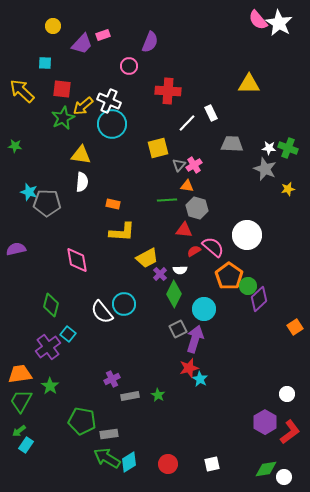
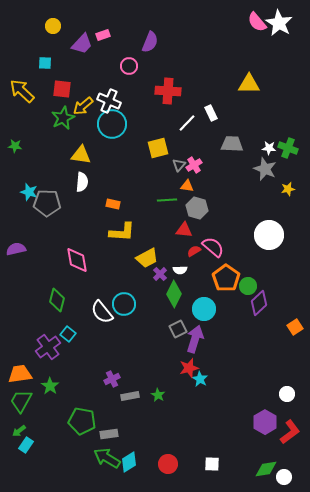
pink semicircle at (258, 20): moved 1 px left, 2 px down
white circle at (247, 235): moved 22 px right
orange pentagon at (229, 276): moved 3 px left, 2 px down
purple diamond at (259, 299): moved 4 px down
green diamond at (51, 305): moved 6 px right, 5 px up
white square at (212, 464): rotated 14 degrees clockwise
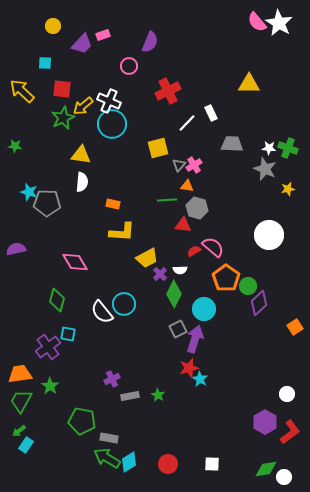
red cross at (168, 91): rotated 30 degrees counterclockwise
red triangle at (184, 230): moved 1 px left, 5 px up
pink diamond at (77, 260): moved 2 px left, 2 px down; rotated 20 degrees counterclockwise
cyan square at (68, 334): rotated 28 degrees counterclockwise
gray rectangle at (109, 434): moved 4 px down; rotated 18 degrees clockwise
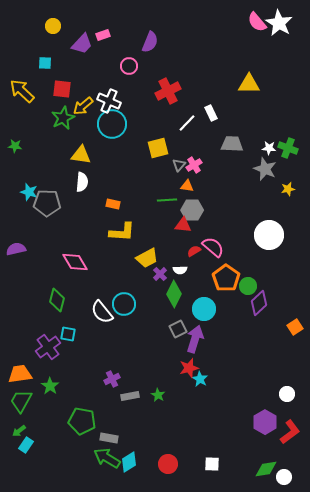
gray hexagon at (197, 208): moved 5 px left, 2 px down; rotated 15 degrees counterclockwise
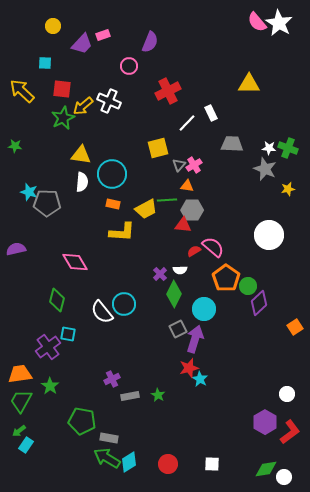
cyan circle at (112, 124): moved 50 px down
yellow trapezoid at (147, 258): moved 1 px left, 49 px up
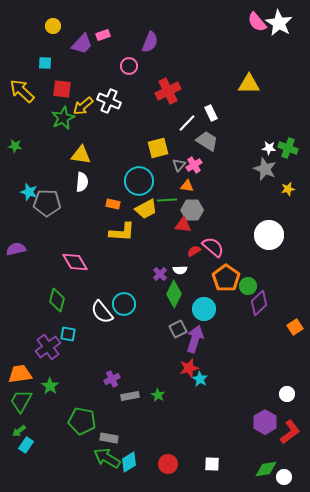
gray trapezoid at (232, 144): moved 25 px left, 3 px up; rotated 30 degrees clockwise
cyan circle at (112, 174): moved 27 px right, 7 px down
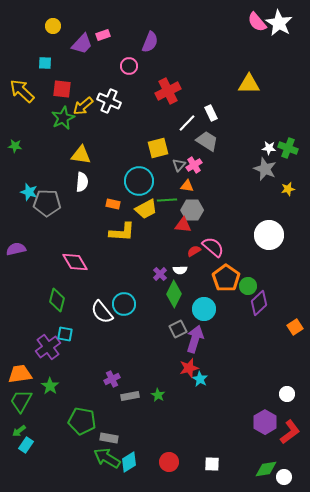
cyan square at (68, 334): moved 3 px left
red circle at (168, 464): moved 1 px right, 2 px up
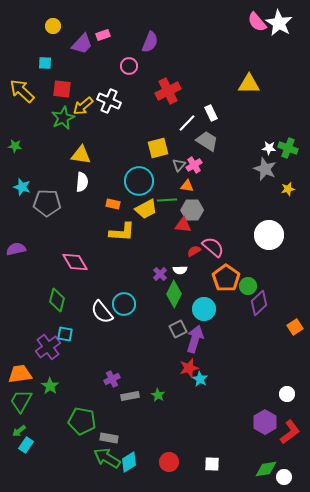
cyan star at (29, 192): moved 7 px left, 5 px up
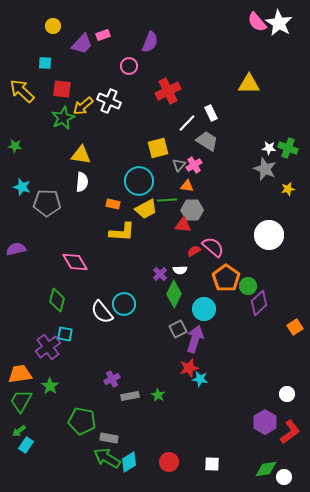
cyan star at (200, 379): rotated 21 degrees counterclockwise
